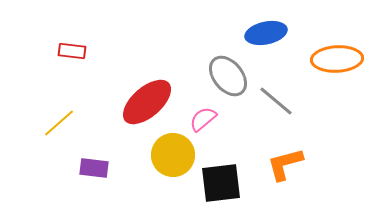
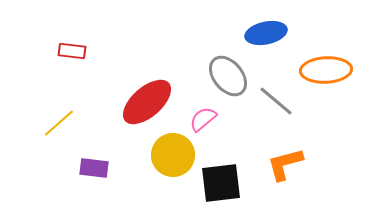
orange ellipse: moved 11 px left, 11 px down
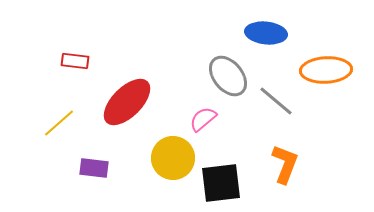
blue ellipse: rotated 18 degrees clockwise
red rectangle: moved 3 px right, 10 px down
red ellipse: moved 20 px left; rotated 4 degrees counterclockwise
yellow circle: moved 3 px down
orange L-shape: rotated 126 degrees clockwise
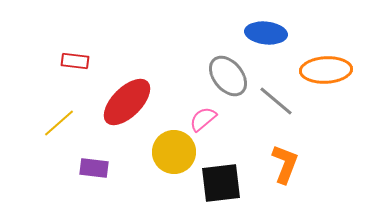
yellow circle: moved 1 px right, 6 px up
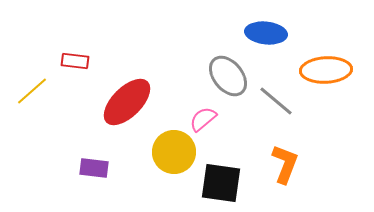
yellow line: moved 27 px left, 32 px up
black square: rotated 15 degrees clockwise
